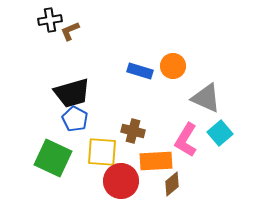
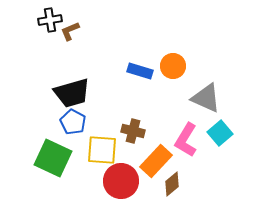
blue pentagon: moved 2 px left, 3 px down
yellow square: moved 2 px up
orange rectangle: rotated 44 degrees counterclockwise
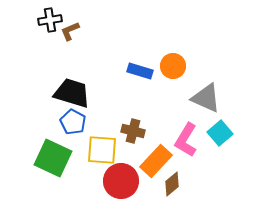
black trapezoid: rotated 147 degrees counterclockwise
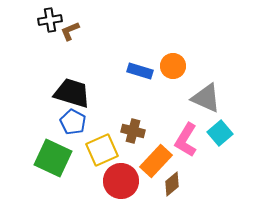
yellow square: rotated 28 degrees counterclockwise
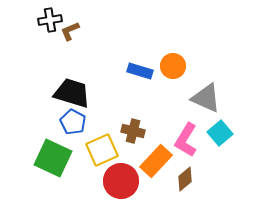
brown diamond: moved 13 px right, 5 px up
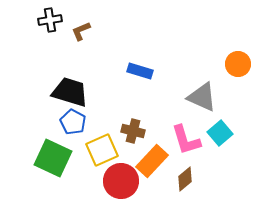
brown L-shape: moved 11 px right
orange circle: moved 65 px right, 2 px up
black trapezoid: moved 2 px left, 1 px up
gray triangle: moved 4 px left, 1 px up
pink L-shape: rotated 48 degrees counterclockwise
orange rectangle: moved 4 px left
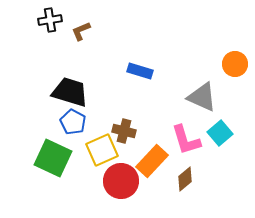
orange circle: moved 3 px left
brown cross: moved 9 px left
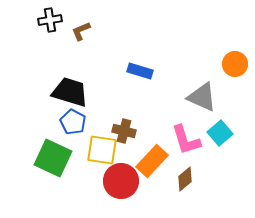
yellow square: rotated 32 degrees clockwise
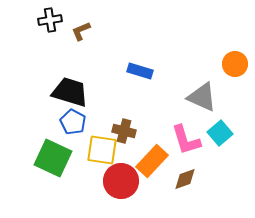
brown diamond: rotated 20 degrees clockwise
